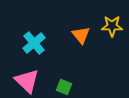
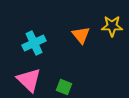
cyan cross: rotated 15 degrees clockwise
pink triangle: moved 2 px right, 1 px up
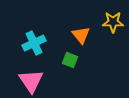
yellow star: moved 1 px right, 4 px up
pink triangle: moved 2 px right, 1 px down; rotated 12 degrees clockwise
green square: moved 6 px right, 27 px up
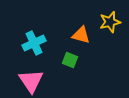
yellow star: moved 3 px left; rotated 15 degrees counterclockwise
orange triangle: rotated 36 degrees counterclockwise
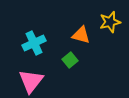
green square: rotated 28 degrees clockwise
pink triangle: rotated 12 degrees clockwise
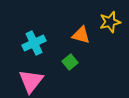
green square: moved 2 px down
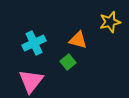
orange triangle: moved 3 px left, 5 px down
green square: moved 2 px left
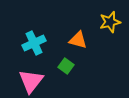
green square: moved 2 px left, 4 px down; rotated 14 degrees counterclockwise
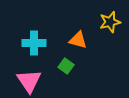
cyan cross: rotated 25 degrees clockwise
pink triangle: moved 2 px left; rotated 12 degrees counterclockwise
